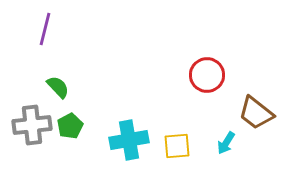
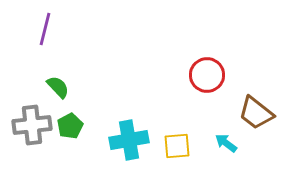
cyan arrow: rotated 95 degrees clockwise
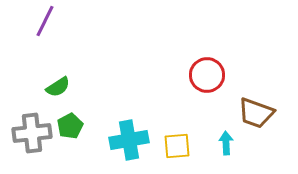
purple line: moved 8 px up; rotated 12 degrees clockwise
green semicircle: rotated 100 degrees clockwise
brown trapezoid: rotated 18 degrees counterclockwise
gray cross: moved 8 px down
cyan arrow: rotated 50 degrees clockwise
